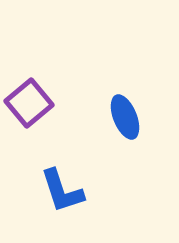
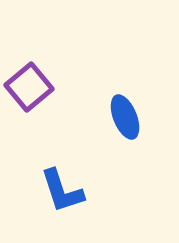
purple square: moved 16 px up
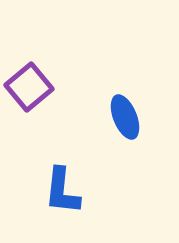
blue L-shape: rotated 24 degrees clockwise
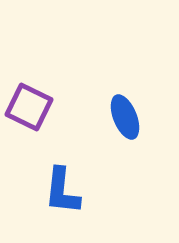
purple square: moved 20 px down; rotated 24 degrees counterclockwise
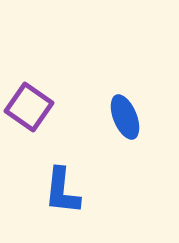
purple square: rotated 9 degrees clockwise
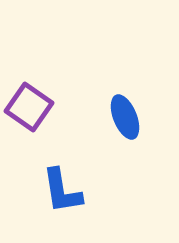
blue L-shape: rotated 15 degrees counterclockwise
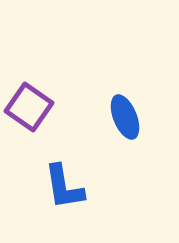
blue L-shape: moved 2 px right, 4 px up
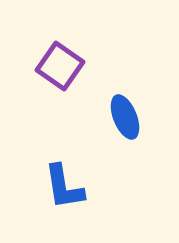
purple square: moved 31 px right, 41 px up
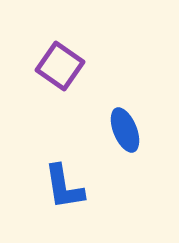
blue ellipse: moved 13 px down
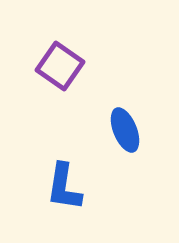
blue L-shape: rotated 18 degrees clockwise
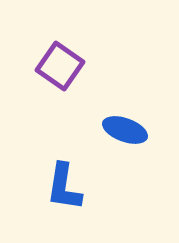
blue ellipse: rotated 48 degrees counterclockwise
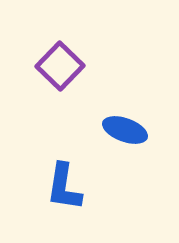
purple square: rotated 9 degrees clockwise
